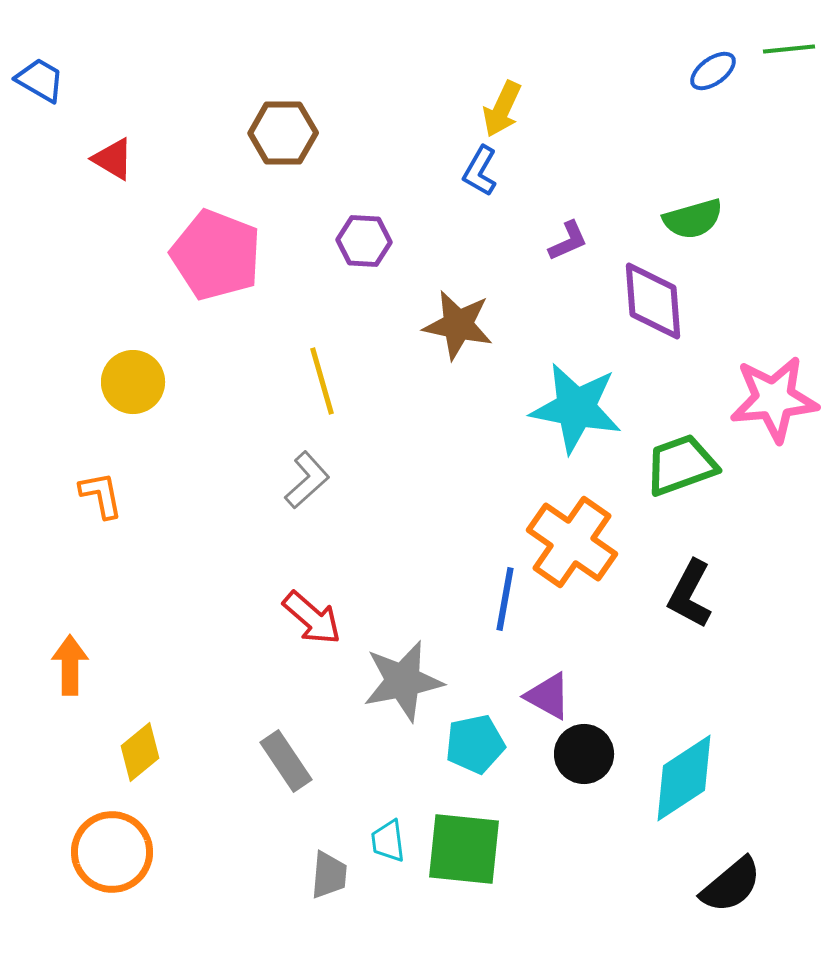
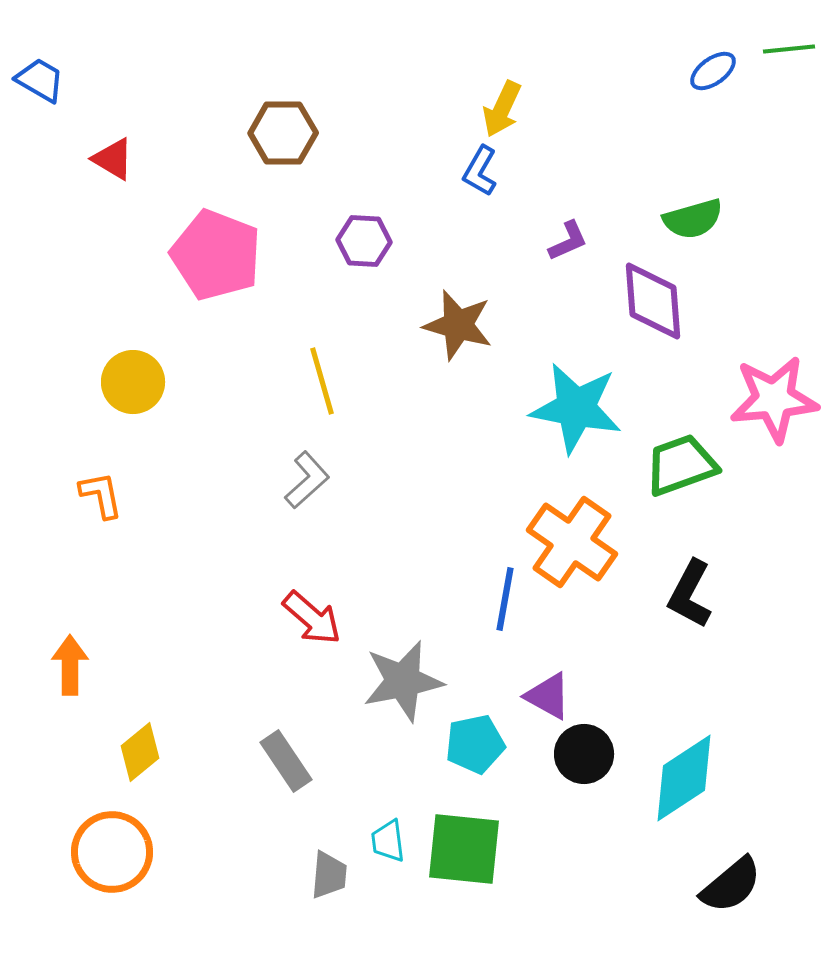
brown star: rotated 4 degrees clockwise
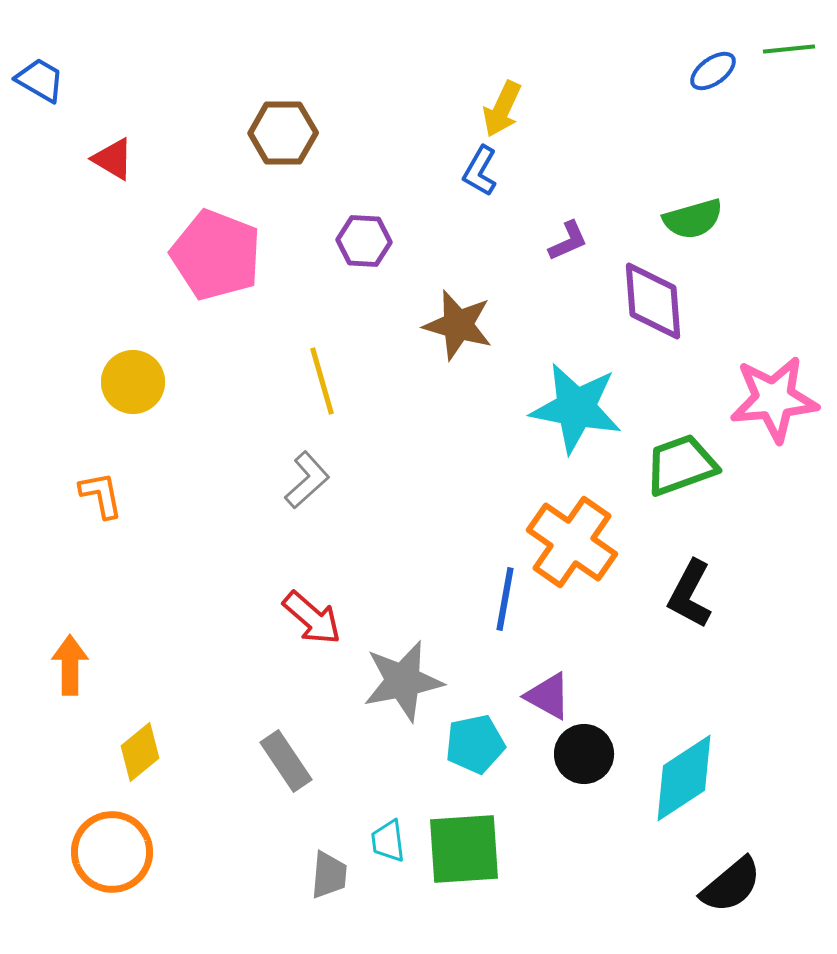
green square: rotated 10 degrees counterclockwise
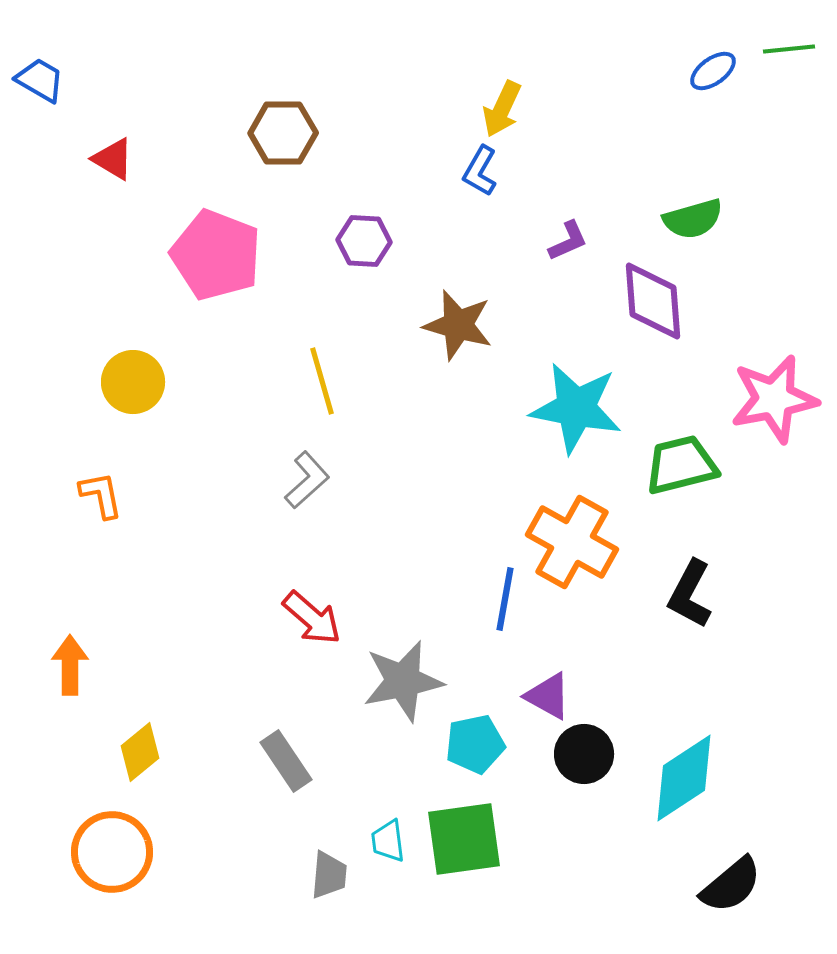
pink star: rotated 6 degrees counterclockwise
green trapezoid: rotated 6 degrees clockwise
orange cross: rotated 6 degrees counterclockwise
green square: moved 10 px up; rotated 4 degrees counterclockwise
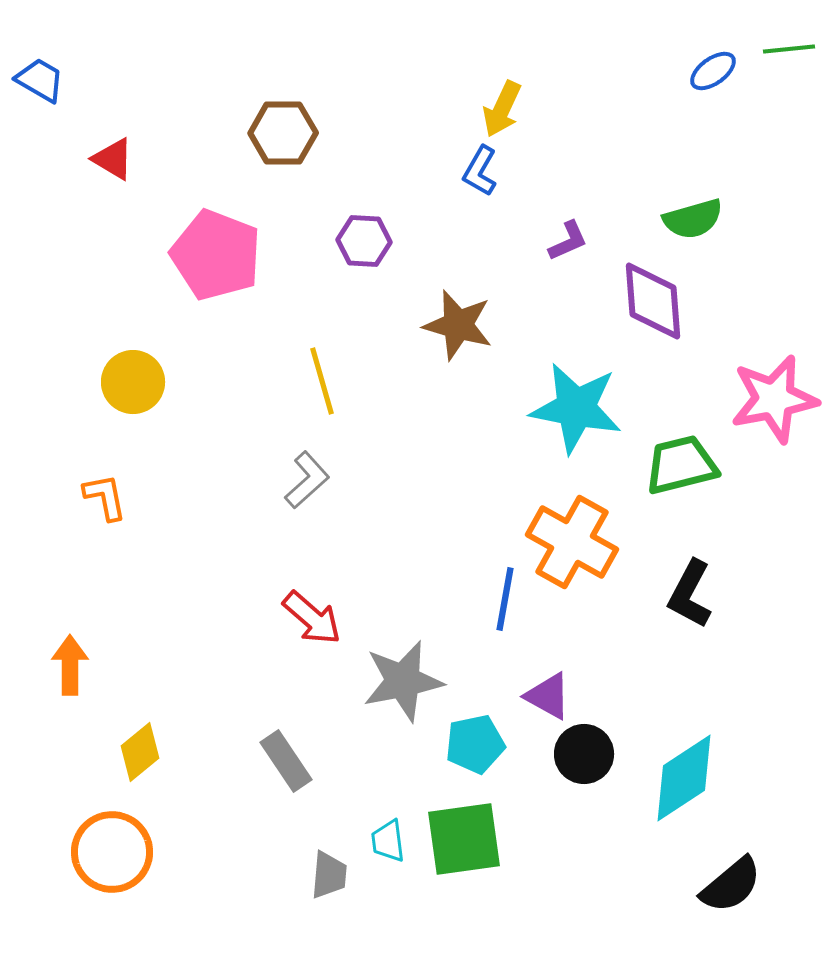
orange L-shape: moved 4 px right, 2 px down
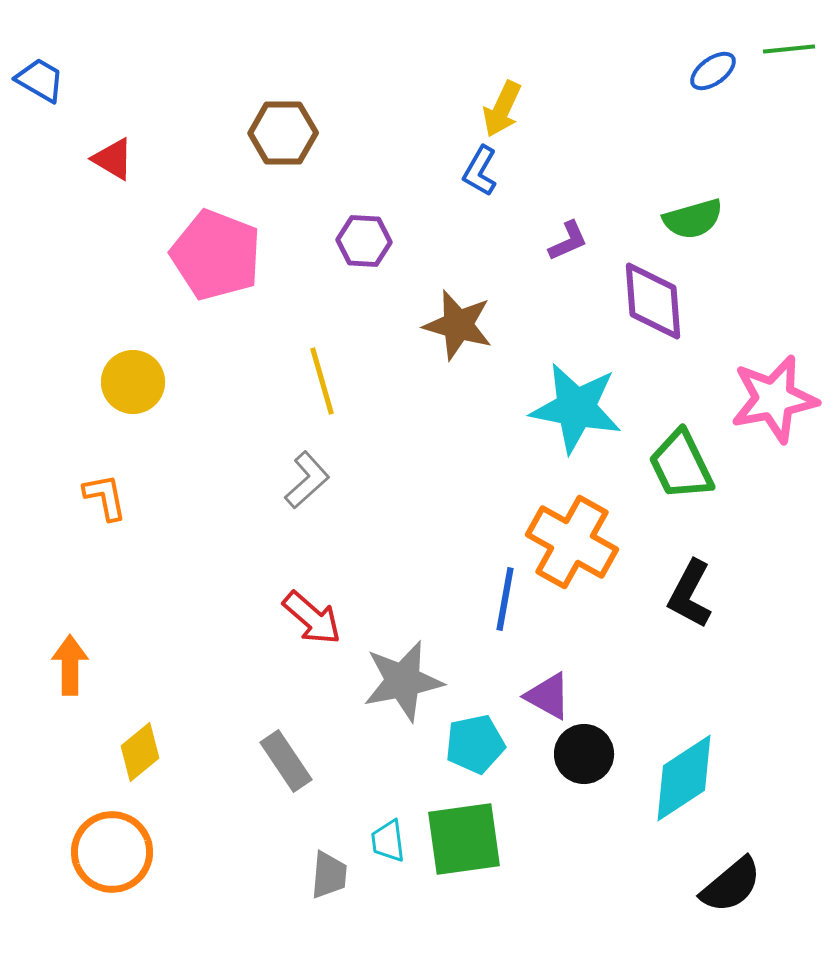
green trapezoid: rotated 102 degrees counterclockwise
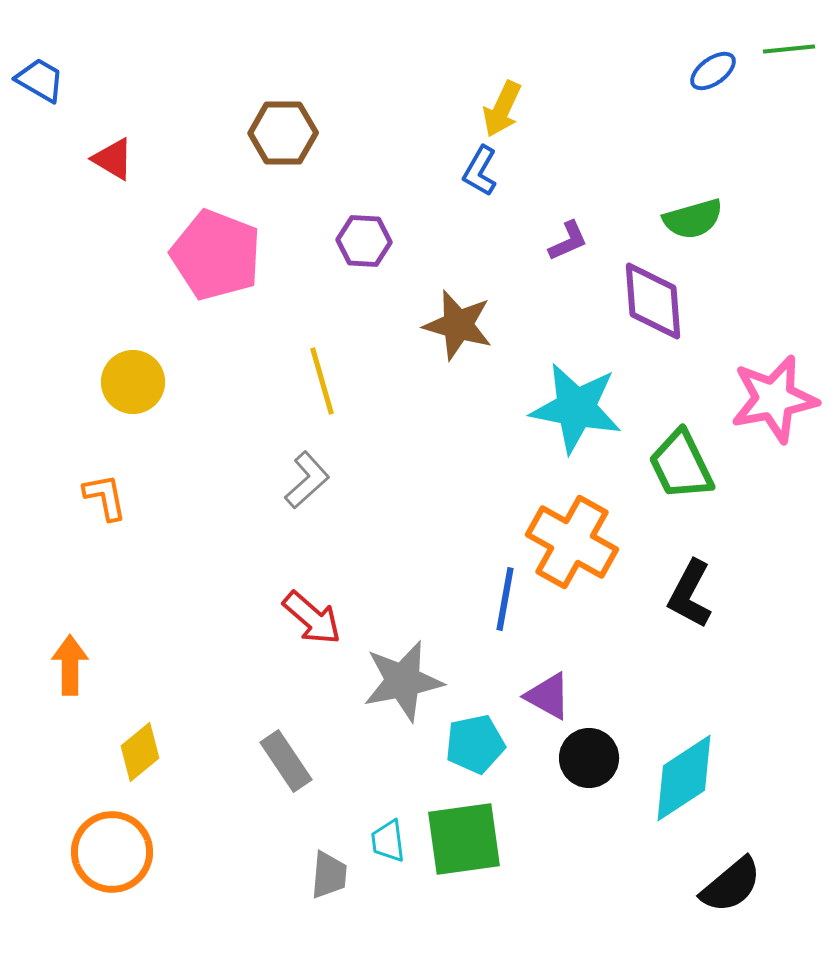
black circle: moved 5 px right, 4 px down
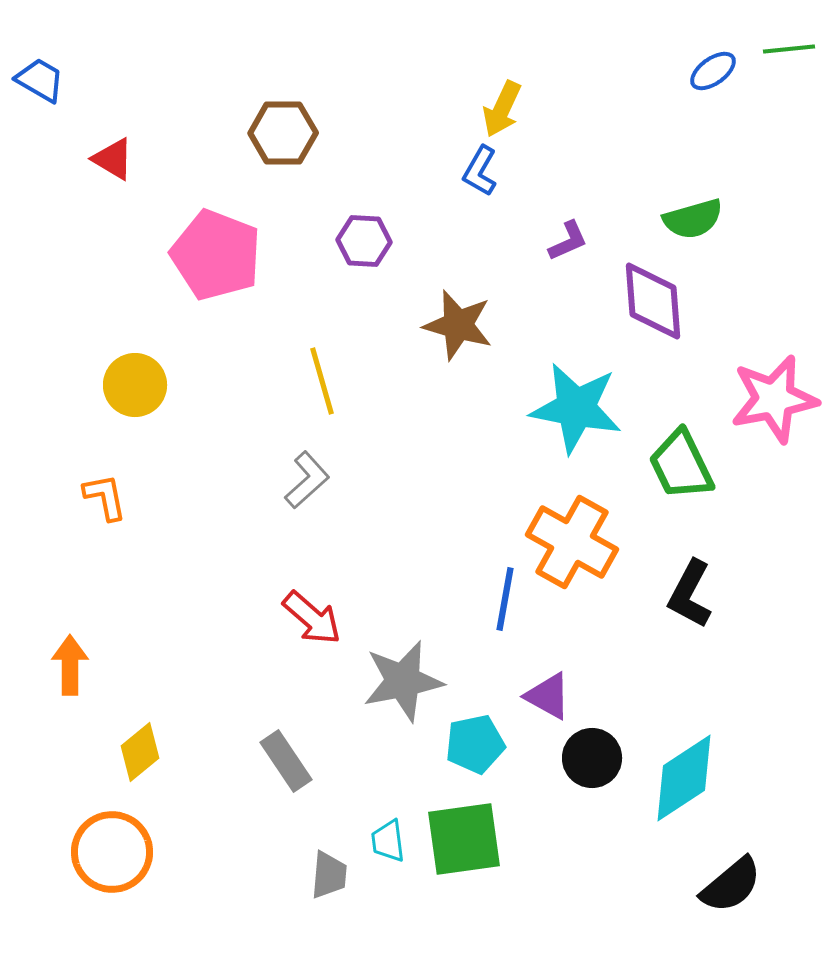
yellow circle: moved 2 px right, 3 px down
black circle: moved 3 px right
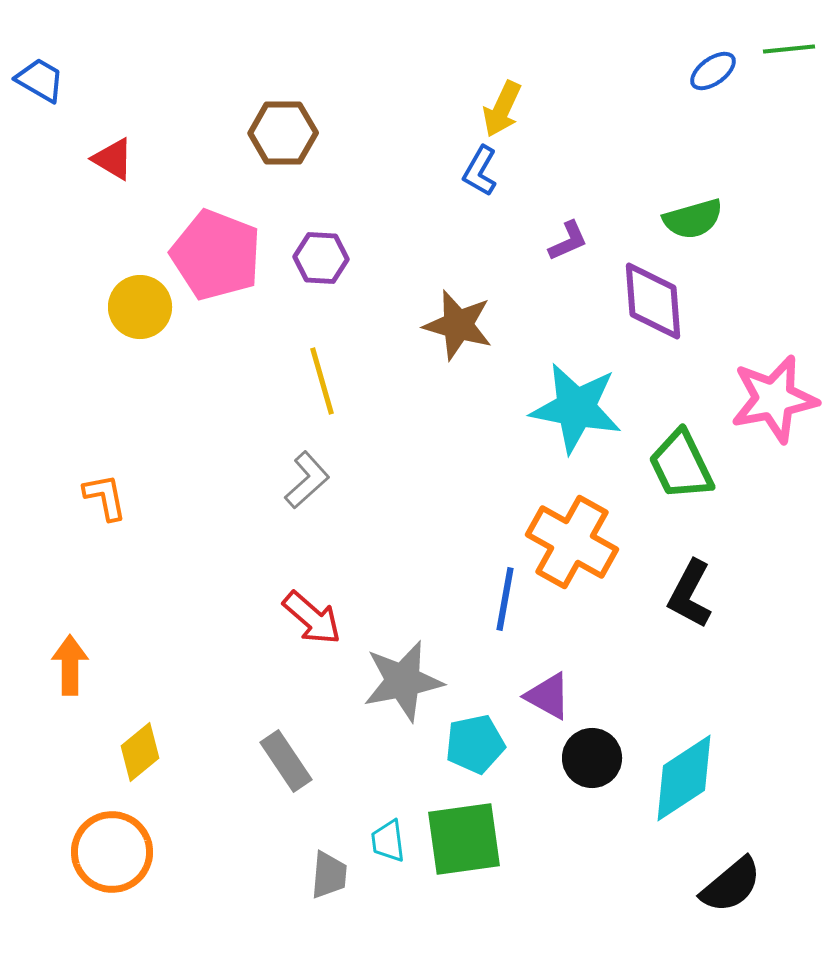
purple hexagon: moved 43 px left, 17 px down
yellow circle: moved 5 px right, 78 px up
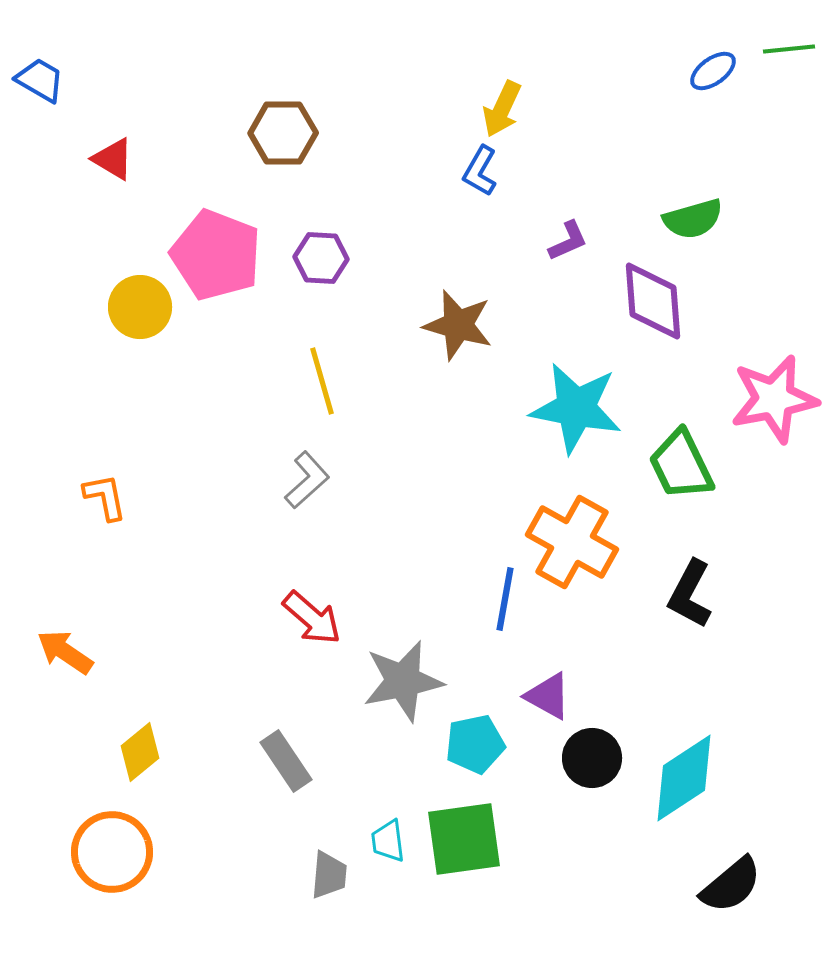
orange arrow: moved 5 px left, 13 px up; rotated 56 degrees counterclockwise
